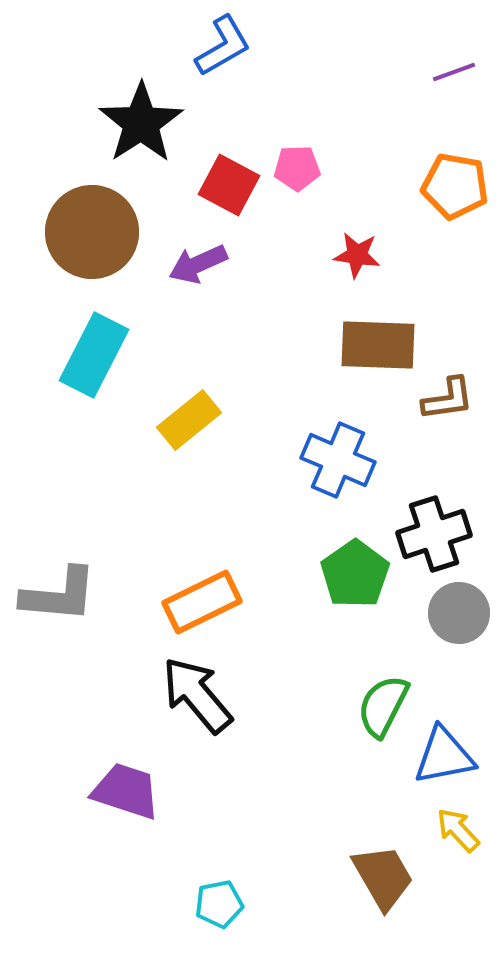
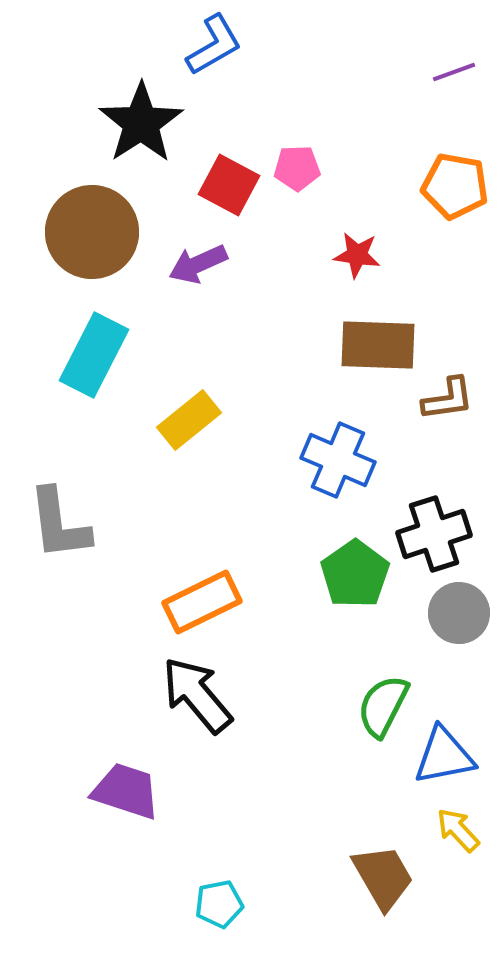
blue L-shape: moved 9 px left, 1 px up
gray L-shape: moved 71 px up; rotated 78 degrees clockwise
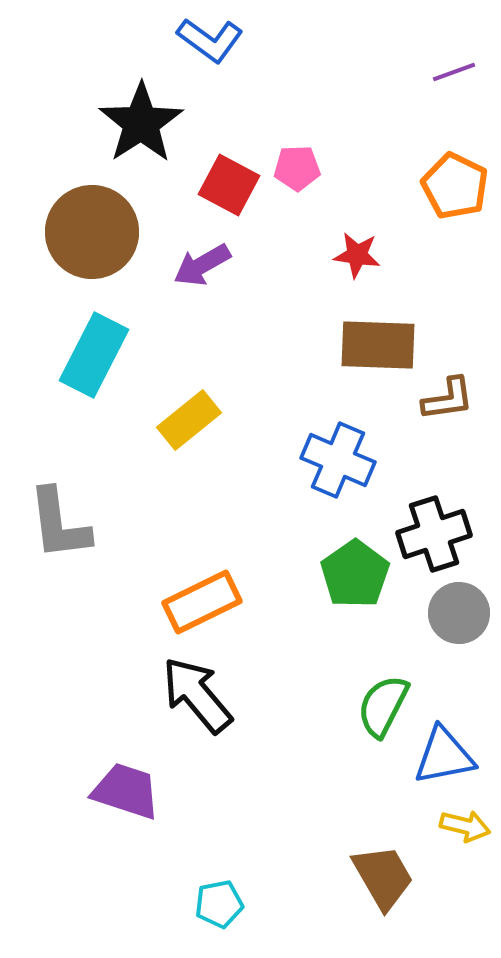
blue L-shape: moved 4 px left, 5 px up; rotated 66 degrees clockwise
orange pentagon: rotated 16 degrees clockwise
purple arrow: moved 4 px right, 1 px down; rotated 6 degrees counterclockwise
yellow arrow: moved 7 px right, 4 px up; rotated 147 degrees clockwise
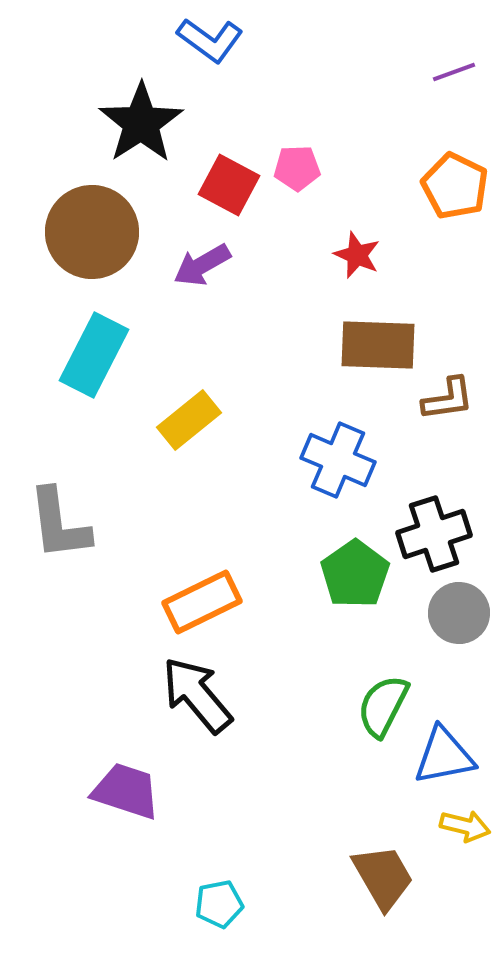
red star: rotated 15 degrees clockwise
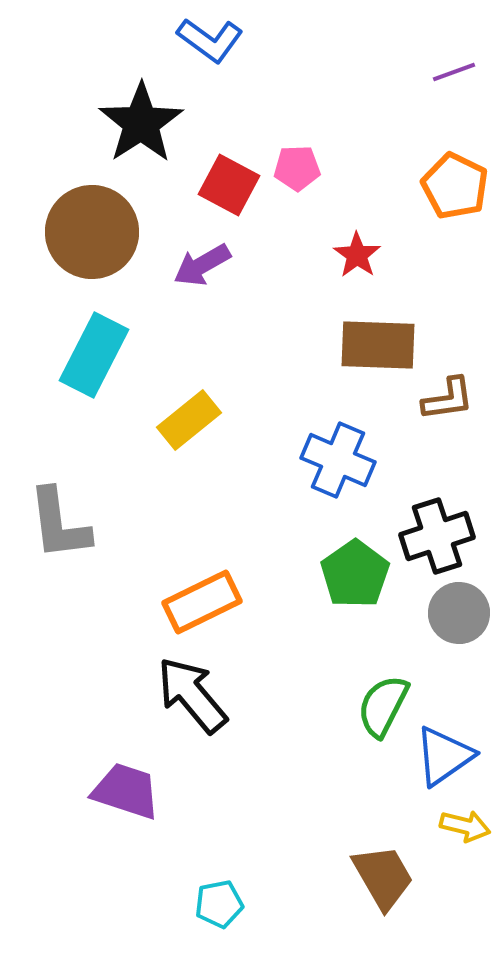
red star: rotated 12 degrees clockwise
black cross: moved 3 px right, 2 px down
black arrow: moved 5 px left
blue triangle: rotated 24 degrees counterclockwise
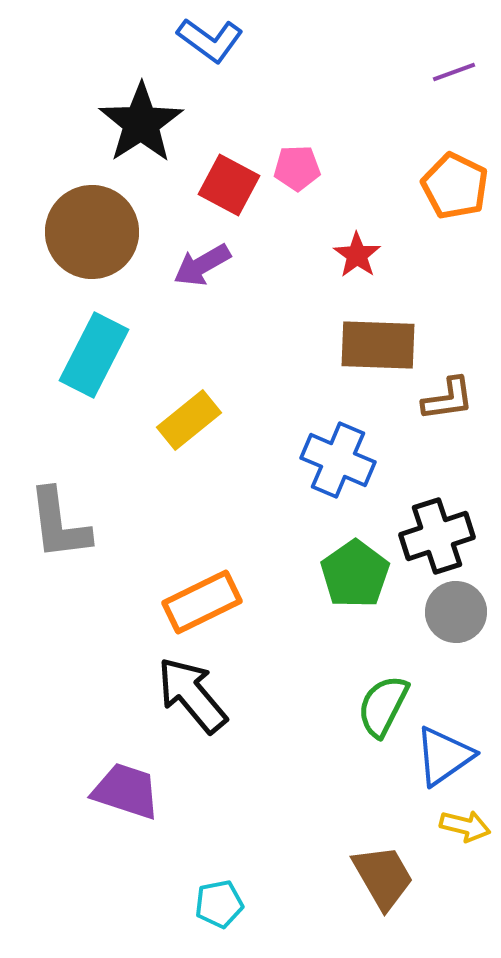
gray circle: moved 3 px left, 1 px up
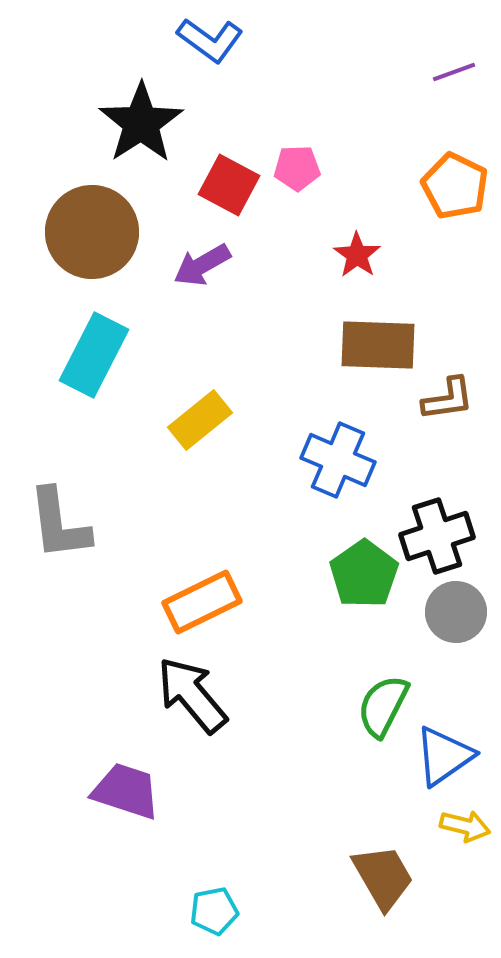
yellow rectangle: moved 11 px right
green pentagon: moved 9 px right
cyan pentagon: moved 5 px left, 7 px down
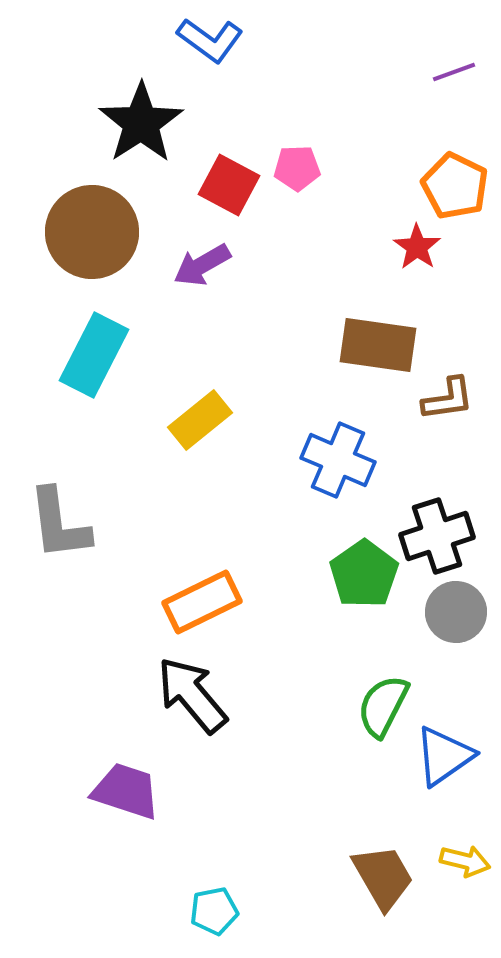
red star: moved 60 px right, 8 px up
brown rectangle: rotated 6 degrees clockwise
yellow arrow: moved 35 px down
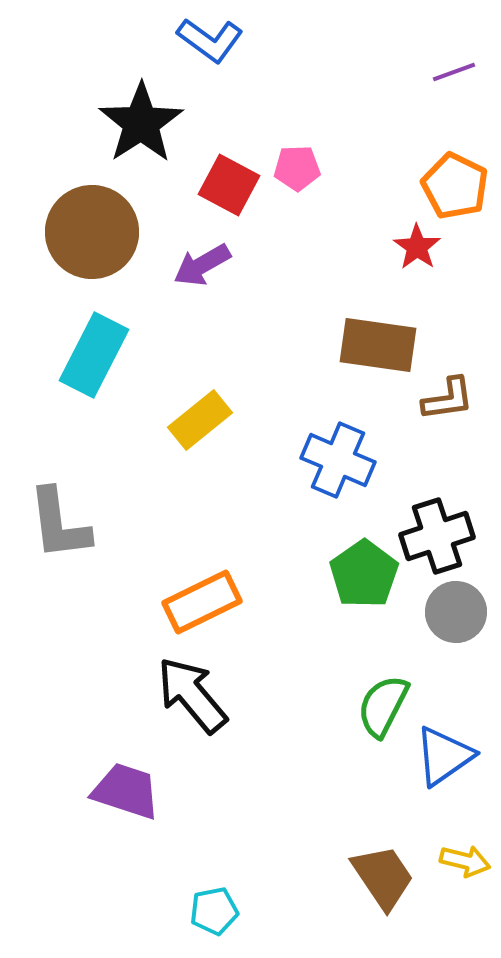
brown trapezoid: rotated 4 degrees counterclockwise
